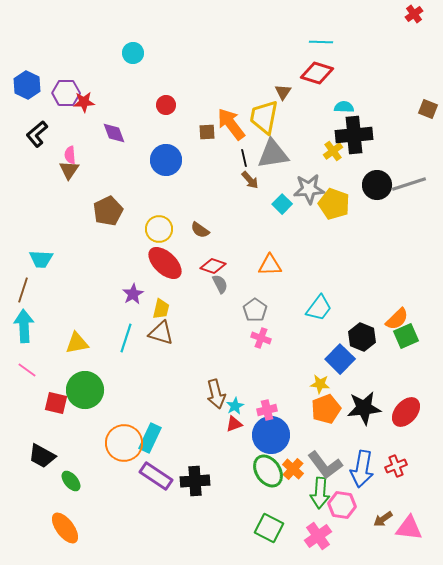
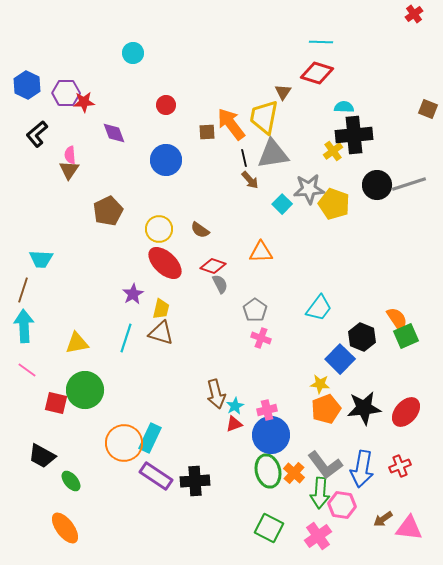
orange triangle at (270, 265): moved 9 px left, 13 px up
orange semicircle at (397, 319): rotated 80 degrees counterclockwise
red cross at (396, 466): moved 4 px right
orange cross at (293, 469): moved 1 px right, 4 px down
green ellipse at (268, 471): rotated 20 degrees clockwise
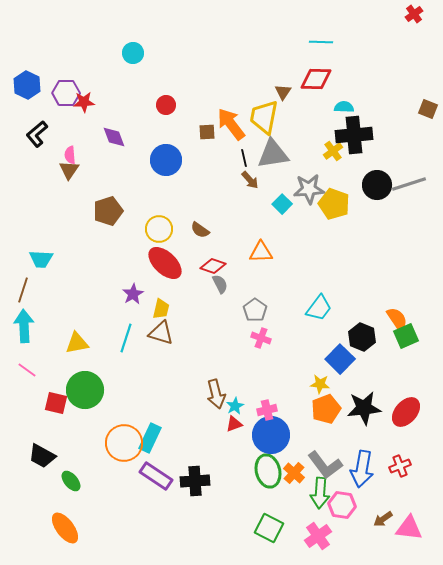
red diamond at (317, 73): moved 1 px left, 6 px down; rotated 16 degrees counterclockwise
purple diamond at (114, 133): moved 4 px down
brown pentagon at (108, 211): rotated 8 degrees clockwise
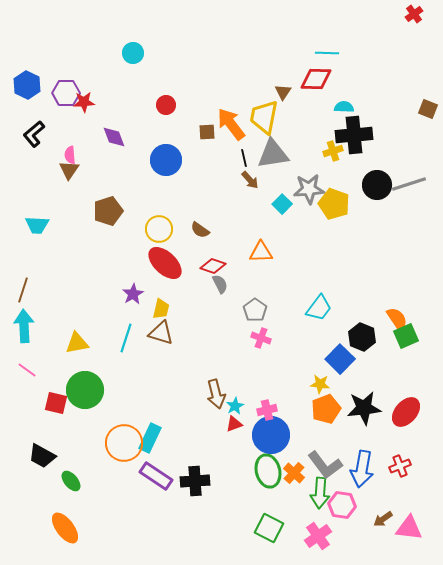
cyan line at (321, 42): moved 6 px right, 11 px down
black L-shape at (37, 134): moved 3 px left
yellow cross at (333, 151): rotated 18 degrees clockwise
cyan trapezoid at (41, 259): moved 4 px left, 34 px up
